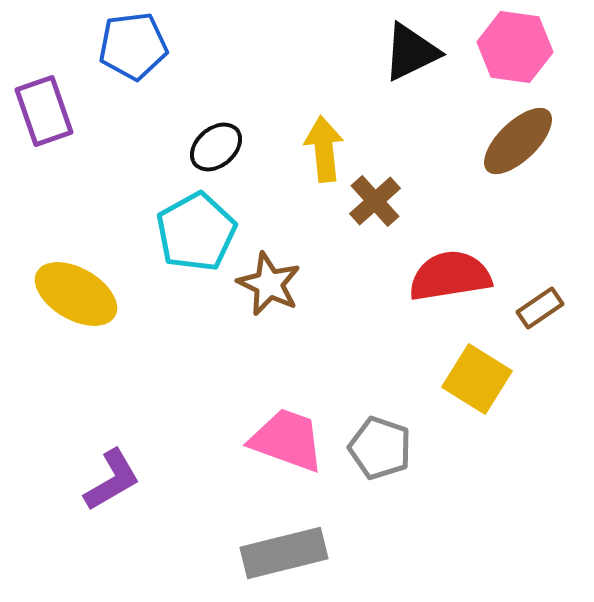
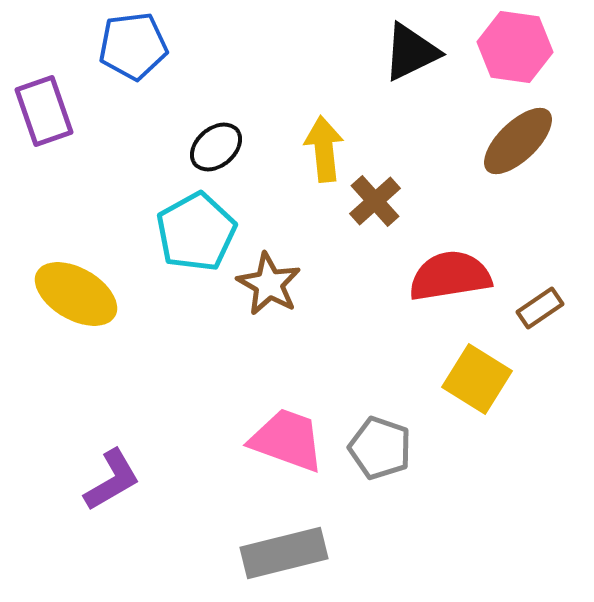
brown star: rotated 4 degrees clockwise
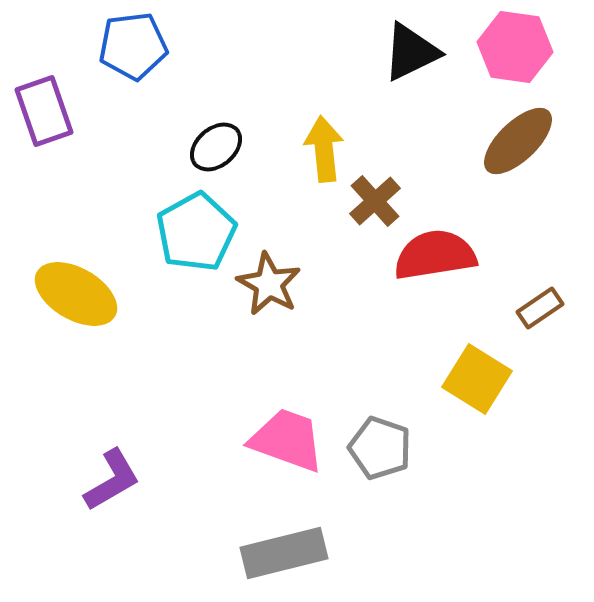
red semicircle: moved 15 px left, 21 px up
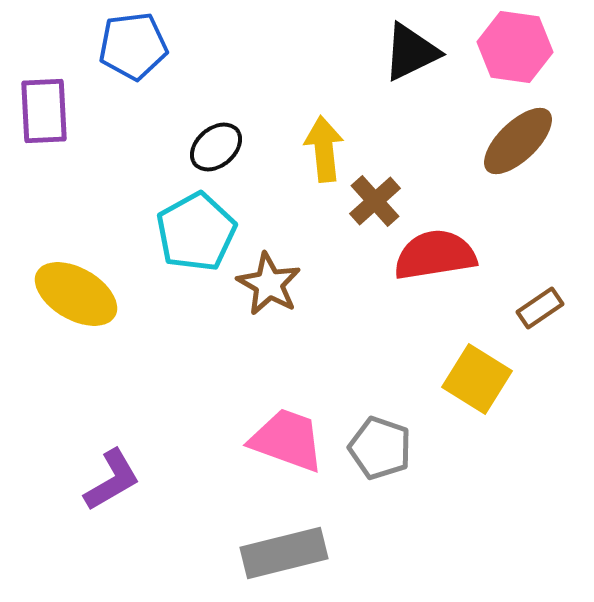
purple rectangle: rotated 16 degrees clockwise
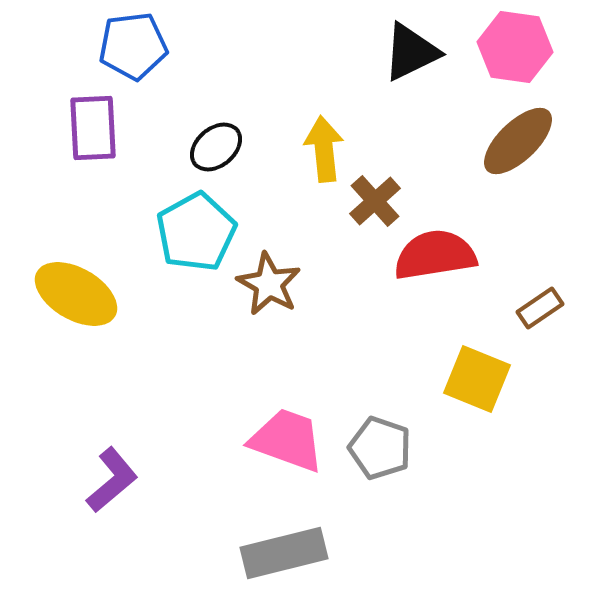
purple rectangle: moved 49 px right, 17 px down
yellow square: rotated 10 degrees counterclockwise
purple L-shape: rotated 10 degrees counterclockwise
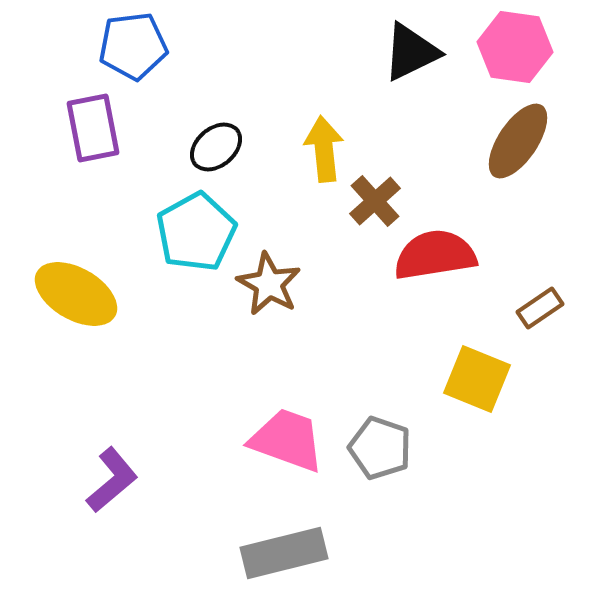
purple rectangle: rotated 8 degrees counterclockwise
brown ellipse: rotated 12 degrees counterclockwise
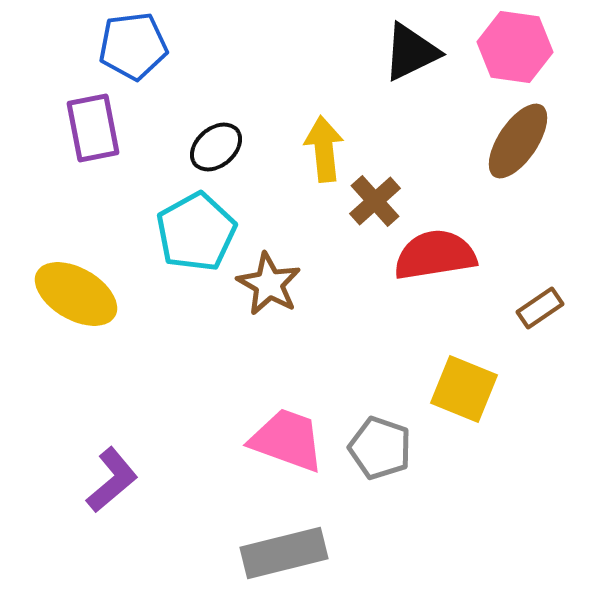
yellow square: moved 13 px left, 10 px down
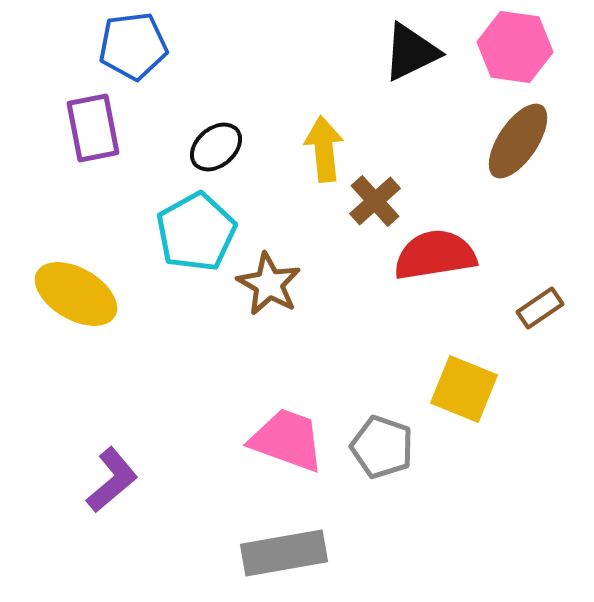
gray pentagon: moved 2 px right, 1 px up
gray rectangle: rotated 4 degrees clockwise
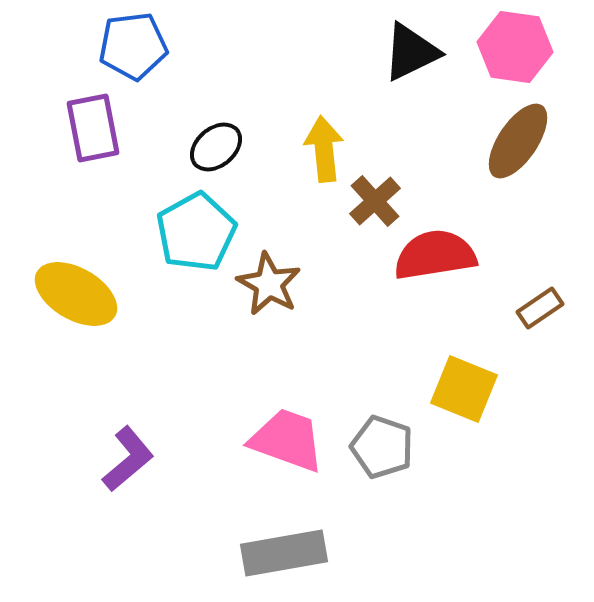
purple L-shape: moved 16 px right, 21 px up
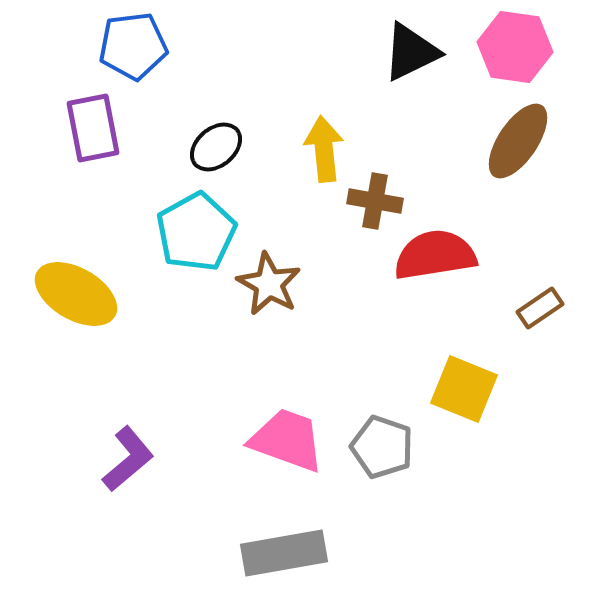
brown cross: rotated 38 degrees counterclockwise
